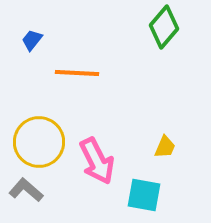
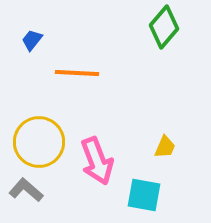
pink arrow: rotated 6 degrees clockwise
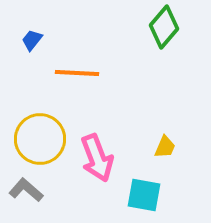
yellow circle: moved 1 px right, 3 px up
pink arrow: moved 3 px up
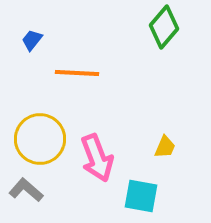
cyan square: moved 3 px left, 1 px down
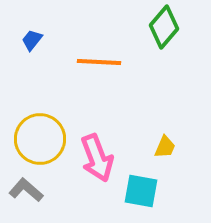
orange line: moved 22 px right, 11 px up
cyan square: moved 5 px up
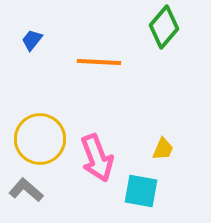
yellow trapezoid: moved 2 px left, 2 px down
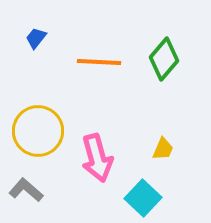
green diamond: moved 32 px down
blue trapezoid: moved 4 px right, 2 px up
yellow circle: moved 2 px left, 8 px up
pink arrow: rotated 6 degrees clockwise
cyan square: moved 2 px right, 7 px down; rotated 33 degrees clockwise
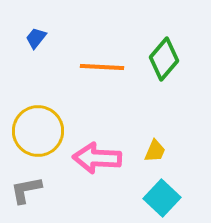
orange line: moved 3 px right, 5 px down
yellow trapezoid: moved 8 px left, 2 px down
pink arrow: rotated 108 degrees clockwise
gray L-shape: rotated 52 degrees counterclockwise
cyan square: moved 19 px right
